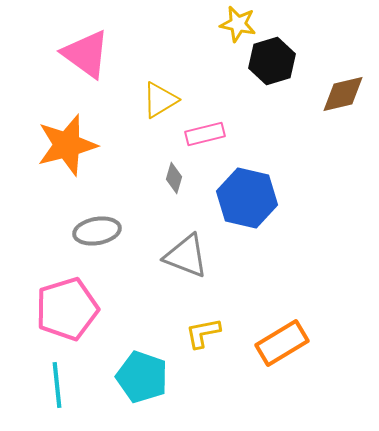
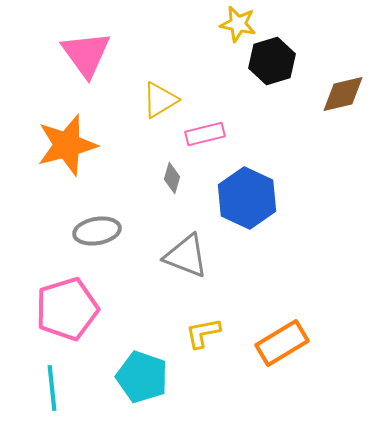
pink triangle: rotated 18 degrees clockwise
gray diamond: moved 2 px left
blue hexagon: rotated 12 degrees clockwise
cyan line: moved 5 px left, 3 px down
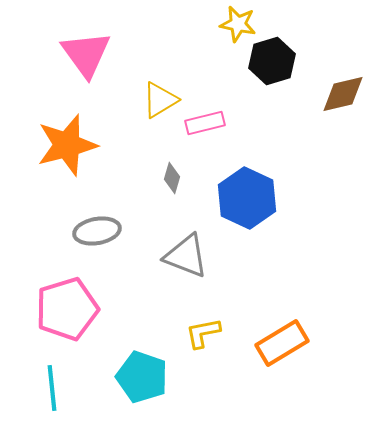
pink rectangle: moved 11 px up
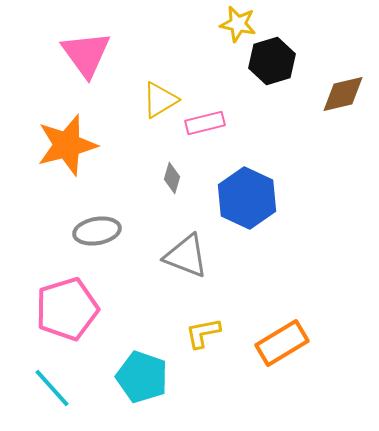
cyan line: rotated 36 degrees counterclockwise
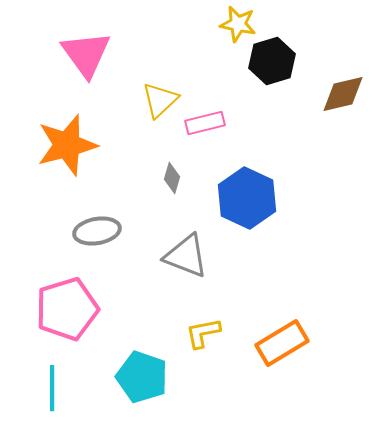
yellow triangle: rotated 12 degrees counterclockwise
cyan line: rotated 42 degrees clockwise
